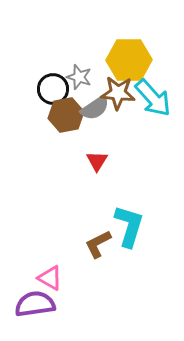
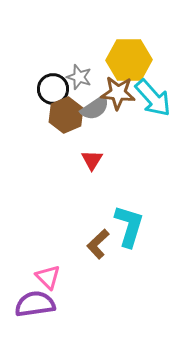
brown hexagon: rotated 12 degrees counterclockwise
red triangle: moved 5 px left, 1 px up
brown L-shape: rotated 16 degrees counterclockwise
pink triangle: moved 2 px left, 1 px up; rotated 16 degrees clockwise
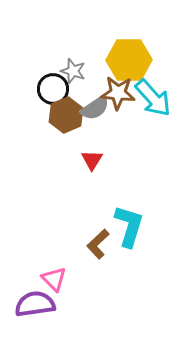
gray star: moved 6 px left, 6 px up
pink triangle: moved 6 px right, 2 px down
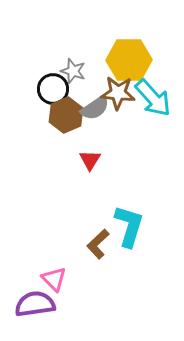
red triangle: moved 2 px left
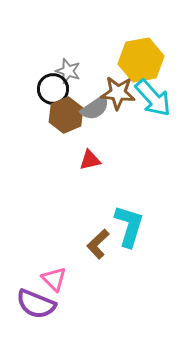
yellow hexagon: moved 12 px right; rotated 9 degrees counterclockwise
gray star: moved 5 px left
red triangle: rotated 45 degrees clockwise
purple semicircle: moved 1 px right; rotated 150 degrees counterclockwise
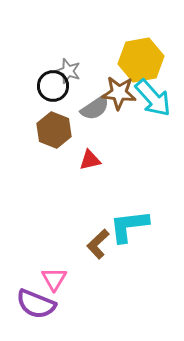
black circle: moved 3 px up
brown star: moved 1 px right
brown hexagon: moved 12 px left, 15 px down; rotated 16 degrees counterclockwise
cyan L-shape: rotated 114 degrees counterclockwise
pink triangle: rotated 16 degrees clockwise
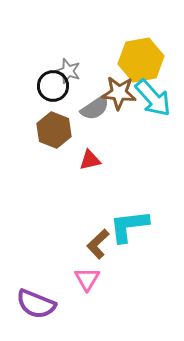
pink triangle: moved 33 px right
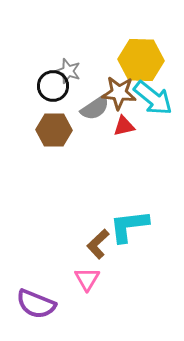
yellow hexagon: rotated 12 degrees clockwise
cyan arrow: rotated 9 degrees counterclockwise
brown hexagon: rotated 20 degrees counterclockwise
red triangle: moved 34 px right, 34 px up
